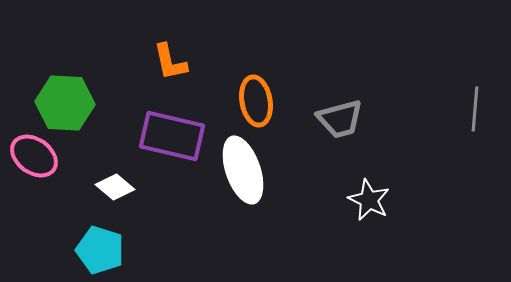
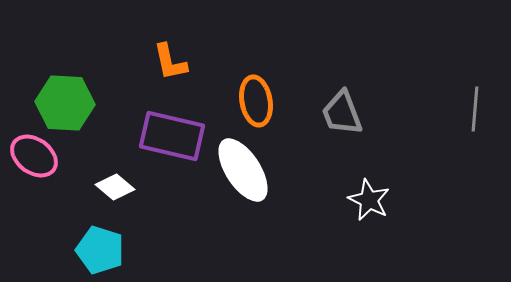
gray trapezoid: moved 2 px right, 6 px up; rotated 84 degrees clockwise
white ellipse: rotated 14 degrees counterclockwise
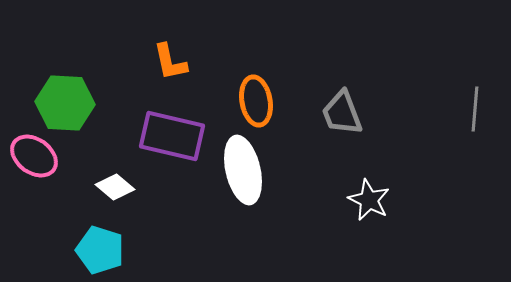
white ellipse: rotated 20 degrees clockwise
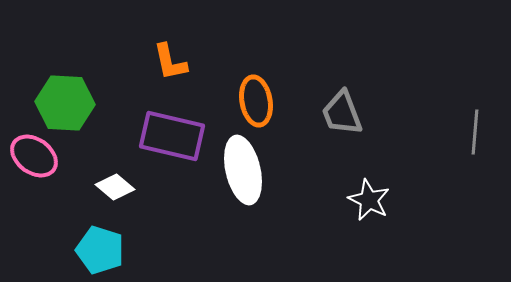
gray line: moved 23 px down
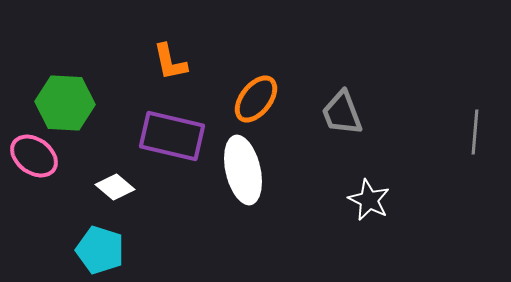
orange ellipse: moved 2 px up; rotated 48 degrees clockwise
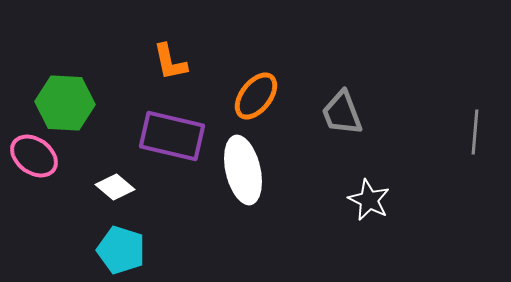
orange ellipse: moved 3 px up
cyan pentagon: moved 21 px right
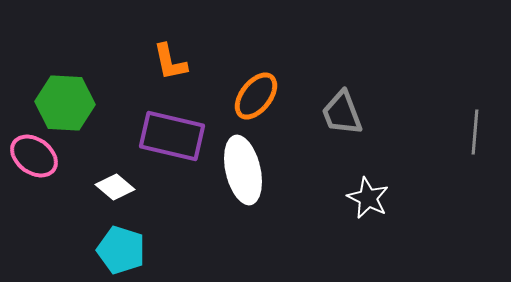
white star: moved 1 px left, 2 px up
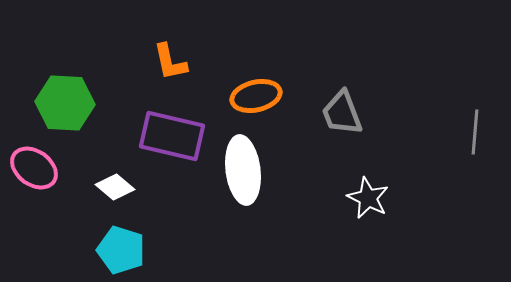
orange ellipse: rotated 39 degrees clockwise
pink ellipse: moved 12 px down
white ellipse: rotated 6 degrees clockwise
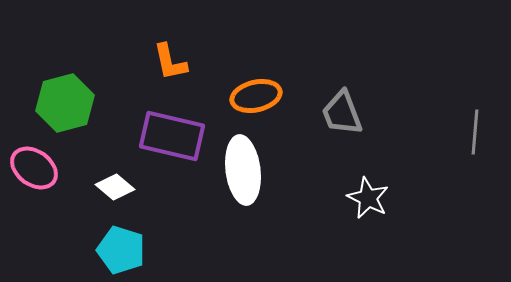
green hexagon: rotated 18 degrees counterclockwise
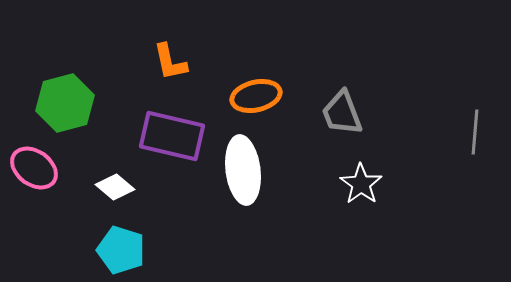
white star: moved 7 px left, 14 px up; rotated 9 degrees clockwise
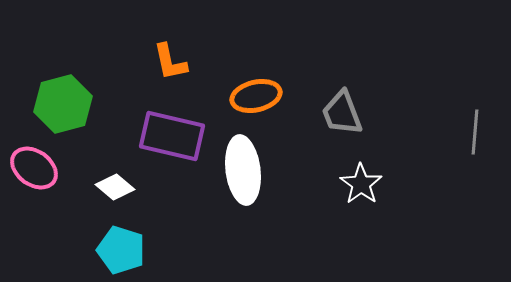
green hexagon: moved 2 px left, 1 px down
